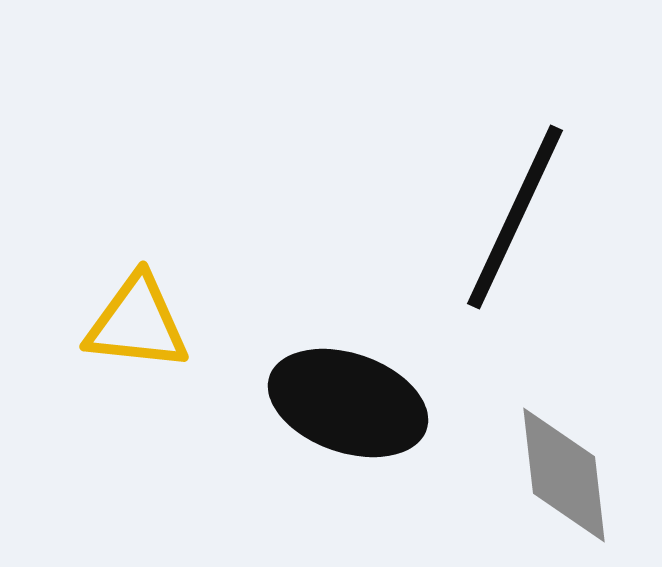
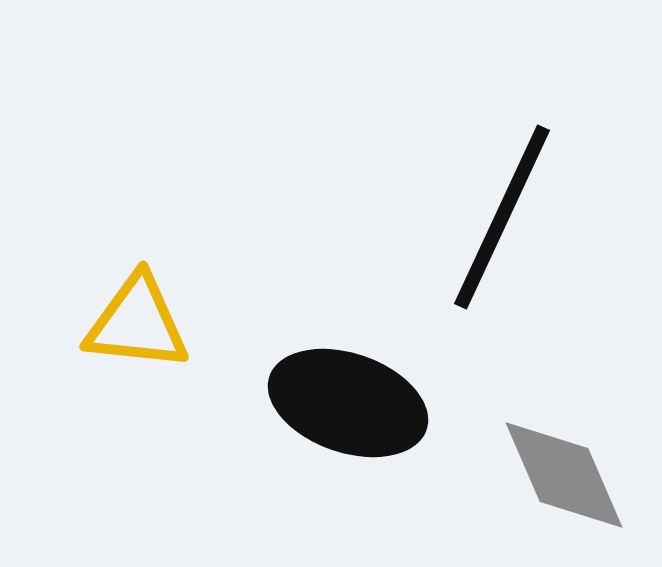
black line: moved 13 px left
gray diamond: rotated 17 degrees counterclockwise
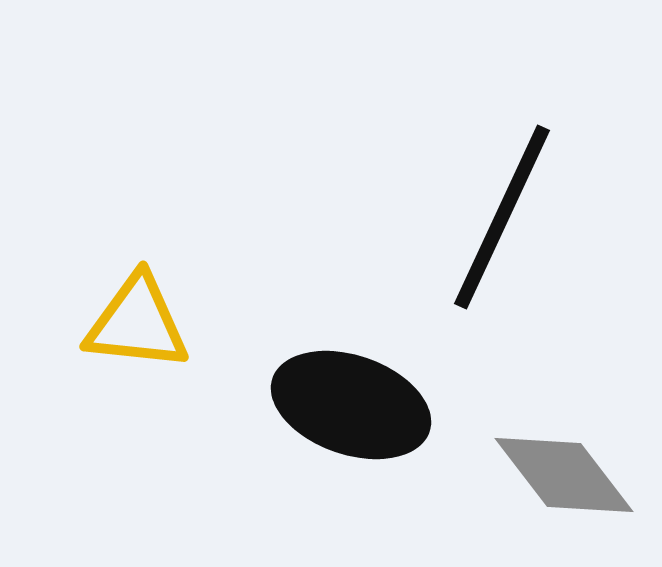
black ellipse: moved 3 px right, 2 px down
gray diamond: rotated 14 degrees counterclockwise
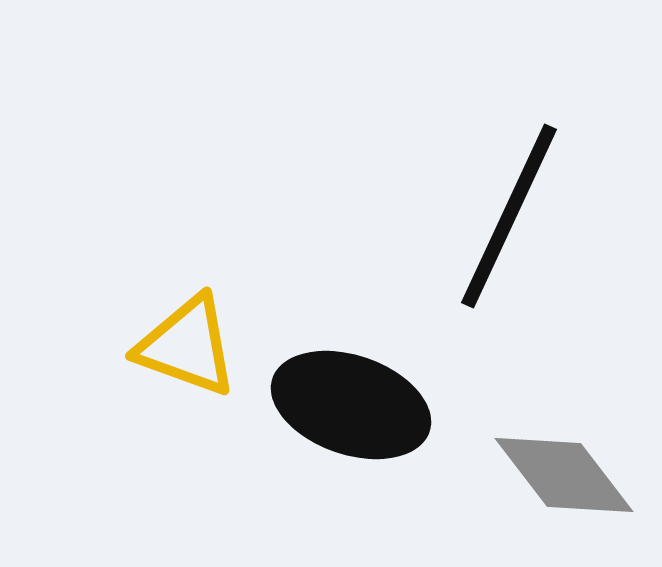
black line: moved 7 px right, 1 px up
yellow triangle: moved 50 px right, 23 px down; rotated 14 degrees clockwise
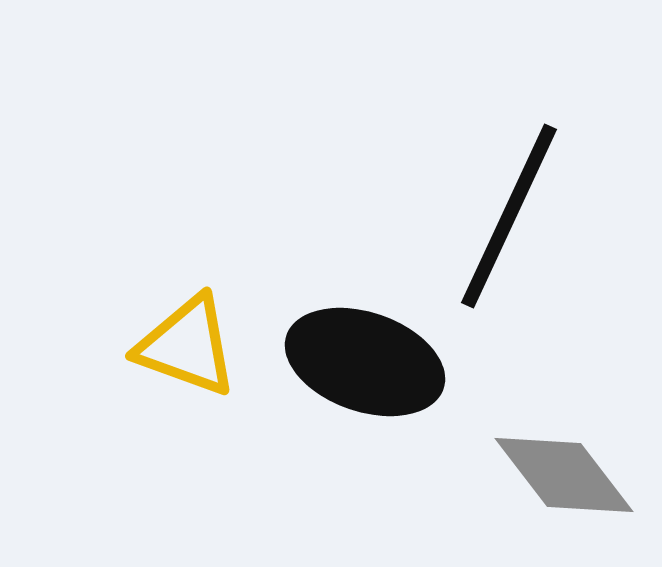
black ellipse: moved 14 px right, 43 px up
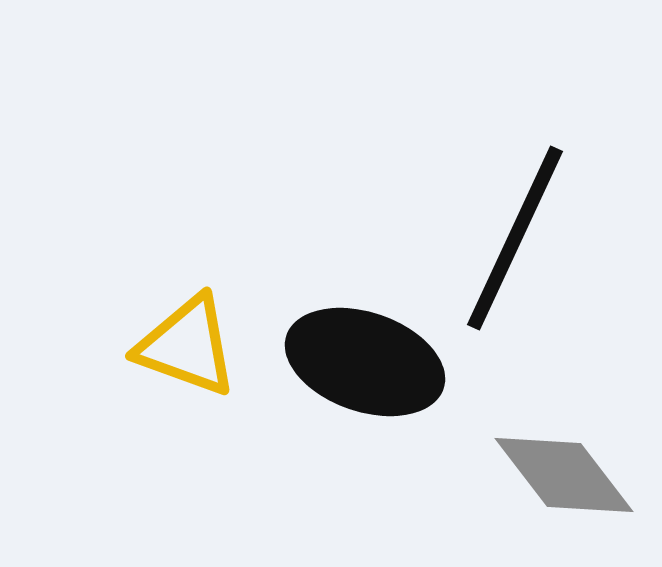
black line: moved 6 px right, 22 px down
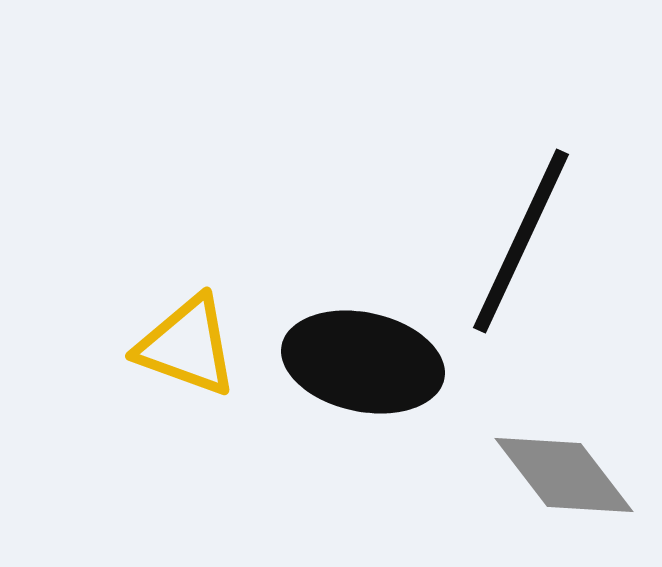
black line: moved 6 px right, 3 px down
black ellipse: moved 2 px left; rotated 7 degrees counterclockwise
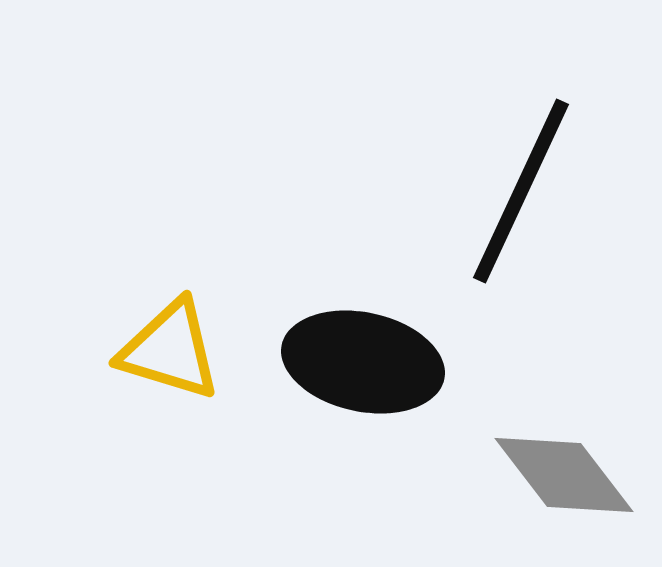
black line: moved 50 px up
yellow triangle: moved 17 px left, 4 px down; rotated 3 degrees counterclockwise
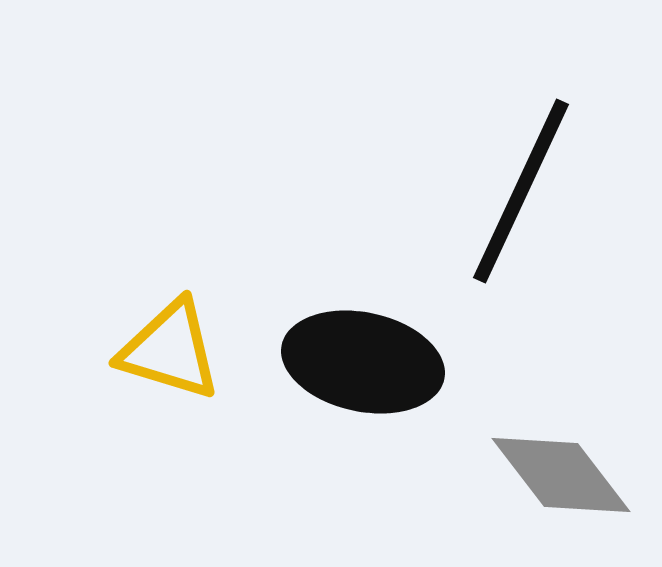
gray diamond: moved 3 px left
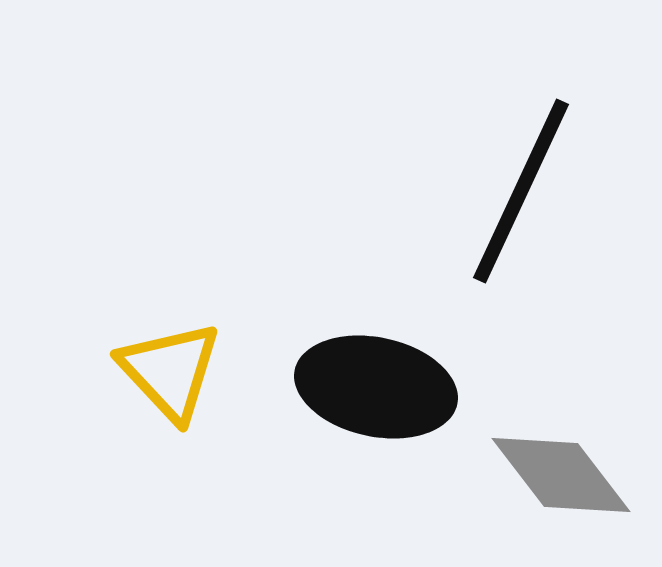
yellow triangle: moved 21 px down; rotated 30 degrees clockwise
black ellipse: moved 13 px right, 25 px down
